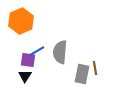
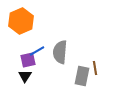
purple square: rotated 21 degrees counterclockwise
gray rectangle: moved 2 px down
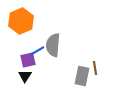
gray semicircle: moved 7 px left, 7 px up
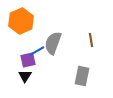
gray semicircle: moved 2 px up; rotated 15 degrees clockwise
brown line: moved 4 px left, 28 px up
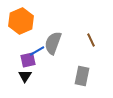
brown line: rotated 16 degrees counterclockwise
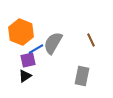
orange hexagon: moved 11 px down; rotated 15 degrees counterclockwise
gray semicircle: rotated 10 degrees clockwise
blue line: moved 1 px left, 2 px up
black triangle: rotated 24 degrees clockwise
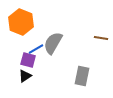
orange hexagon: moved 10 px up
brown line: moved 10 px right, 2 px up; rotated 56 degrees counterclockwise
purple square: rotated 28 degrees clockwise
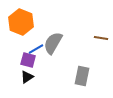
black triangle: moved 2 px right, 1 px down
